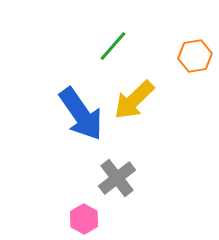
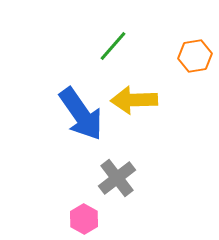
yellow arrow: rotated 42 degrees clockwise
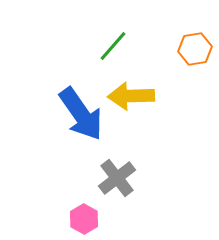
orange hexagon: moved 7 px up
yellow arrow: moved 3 px left, 4 px up
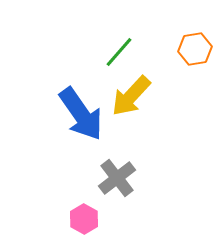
green line: moved 6 px right, 6 px down
yellow arrow: rotated 45 degrees counterclockwise
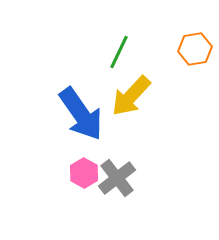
green line: rotated 16 degrees counterclockwise
pink hexagon: moved 46 px up
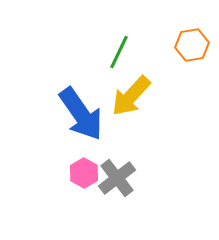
orange hexagon: moved 3 px left, 4 px up
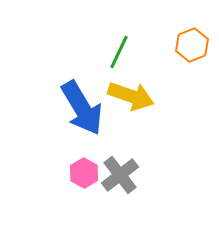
orange hexagon: rotated 12 degrees counterclockwise
yellow arrow: rotated 114 degrees counterclockwise
blue arrow: moved 1 px right, 6 px up; rotated 4 degrees clockwise
gray cross: moved 3 px right, 3 px up
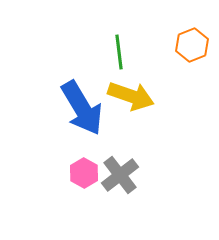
green line: rotated 32 degrees counterclockwise
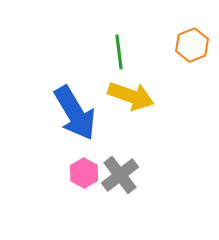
blue arrow: moved 7 px left, 5 px down
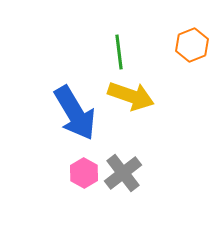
gray cross: moved 3 px right, 2 px up
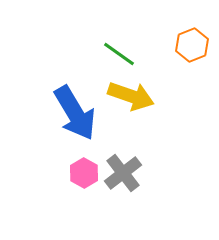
green line: moved 2 px down; rotated 48 degrees counterclockwise
